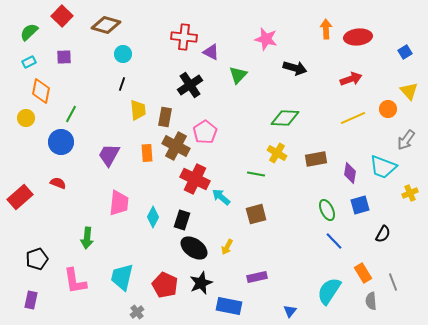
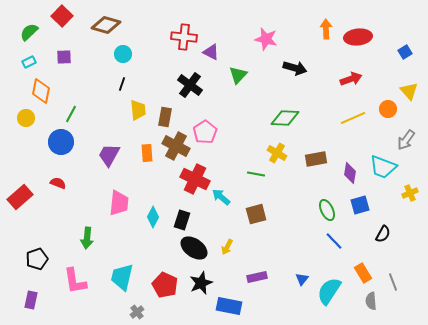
black cross at (190, 85): rotated 20 degrees counterclockwise
blue triangle at (290, 311): moved 12 px right, 32 px up
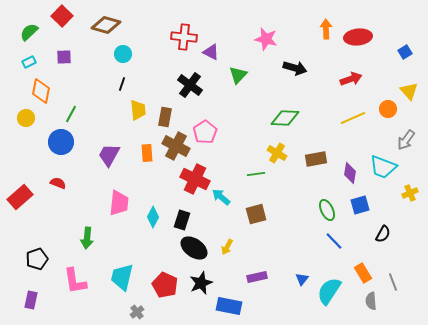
green line at (256, 174): rotated 18 degrees counterclockwise
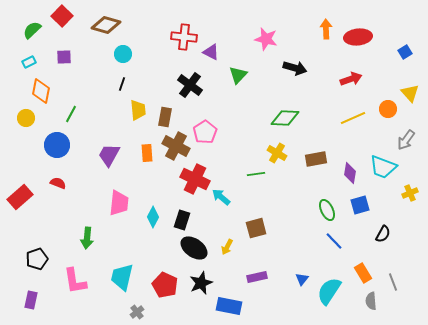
green semicircle at (29, 32): moved 3 px right, 2 px up
yellow triangle at (409, 91): moved 1 px right, 2 px down
blue circle at (61, 142): moved 4 px left, 3 px down
brown square at (256, 214): moved 14 px down
